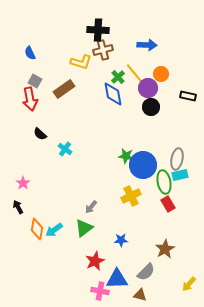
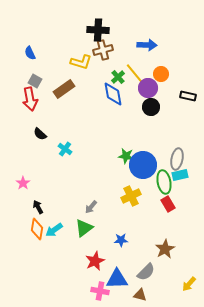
black arrow: moved 20 px right
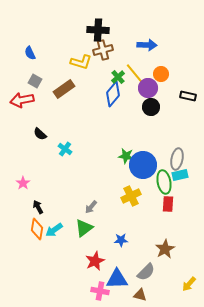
blue diamond: rotated 50 degrees clockwise
red arrow: moved 8 px left, 1 px down; rotated 90 degrees clockwise
red rectangle: rotated 35 degrees clockwise
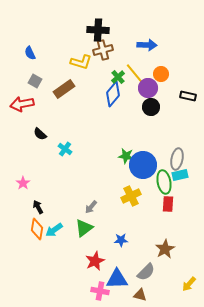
red arrow: moved 4 px down
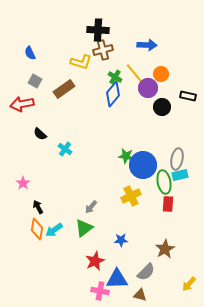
green cross: moved 3 px left; rotated 16 degrees counterclockwise
black circle: moved 11 px right
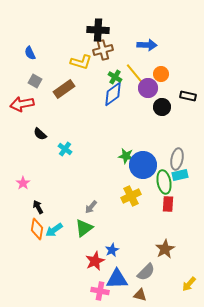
blue diamond: rotated 15 degrees clockwise
blue star: moved 9 px left, 10 px down; rotated 24 degrees counterclockwise
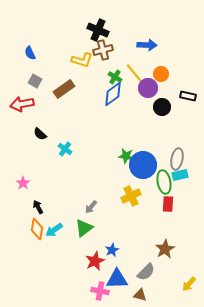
black cross: rotated 20 degrees clockwise
yellow L-shape: moved 1 px right, 2 px up
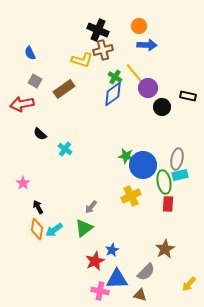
orange circle: moved 22 px left, 48 px up
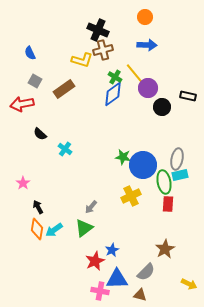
orange circle: moved 6 px right, 9 px up
green star: moved 3 px left, 1 px down
yellow arrow: rotated 105 degrees counterclockwise
